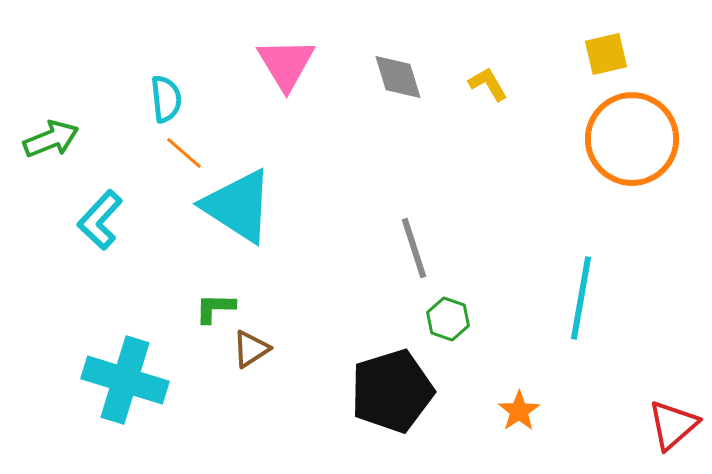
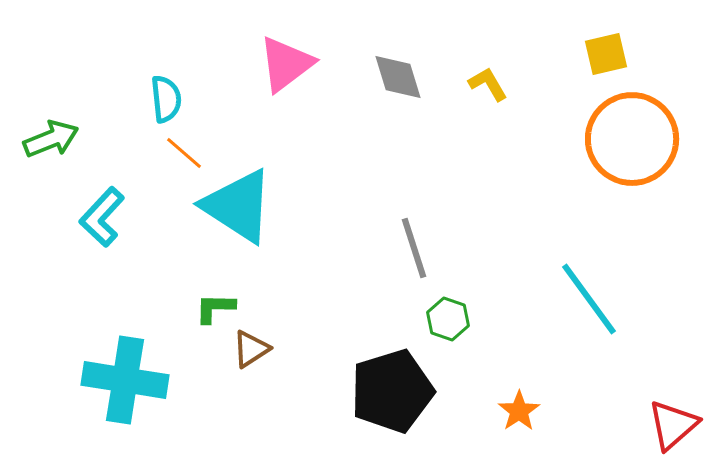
pink triangle: rotated 24 degrees clockwise
cyan L-shape: moved 2 px right, 3 px up
cyan line: moved 8 px right, 1 px down; rotated 46 degrees counterclockwise
cyan cross: rotated 8 degrees counterclockwise
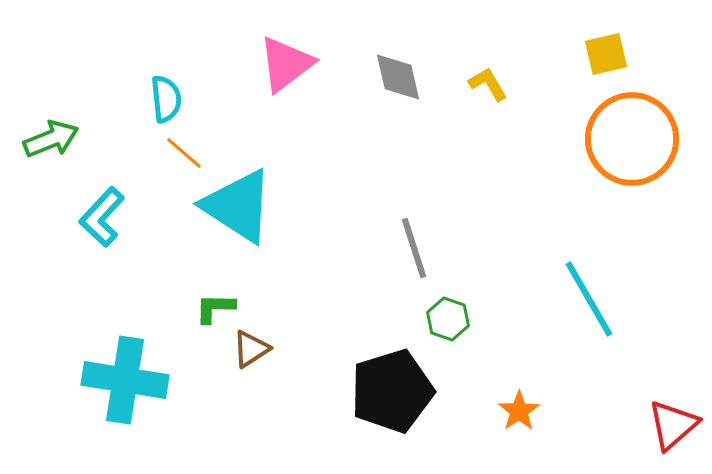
gray diamond: rotated 4 degrees clockwise
cyan line: rotated 6 degrees clockwise
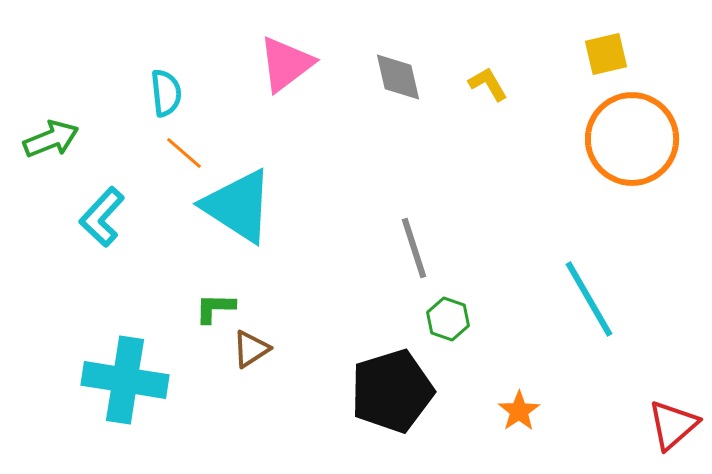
cyan semicircle: moved 6 px up
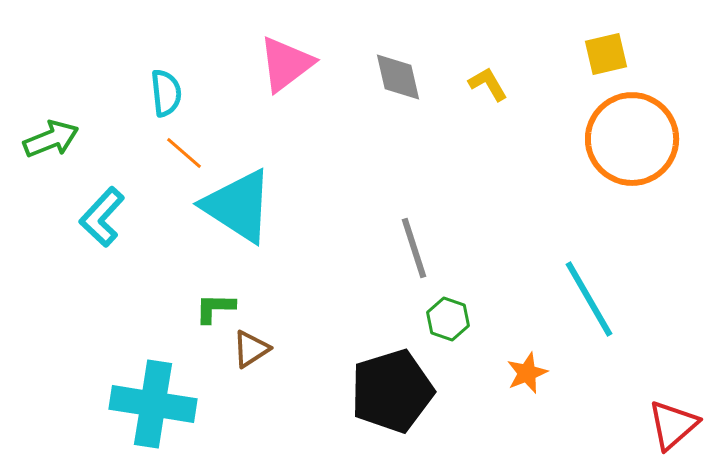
cyan cross: moved 28 px right, 24 px down
orange star: moved 8 px right, 38 px up; rotated 12 degrees clockwise
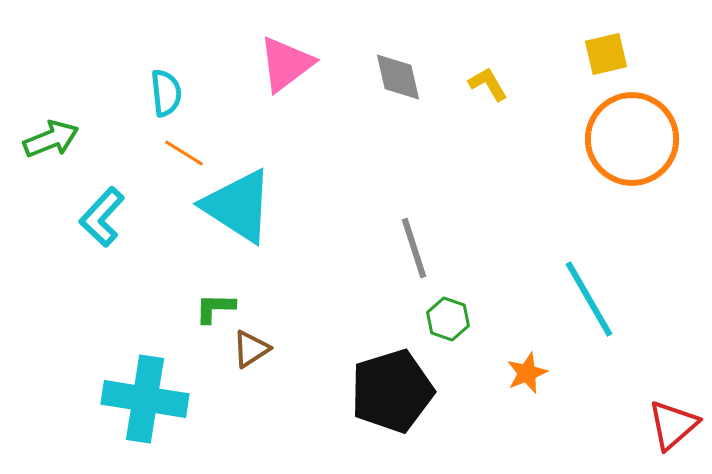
orange line: rotated 9 degrees counterclockwise
cyan cross: moved 8 px left, 5 px up
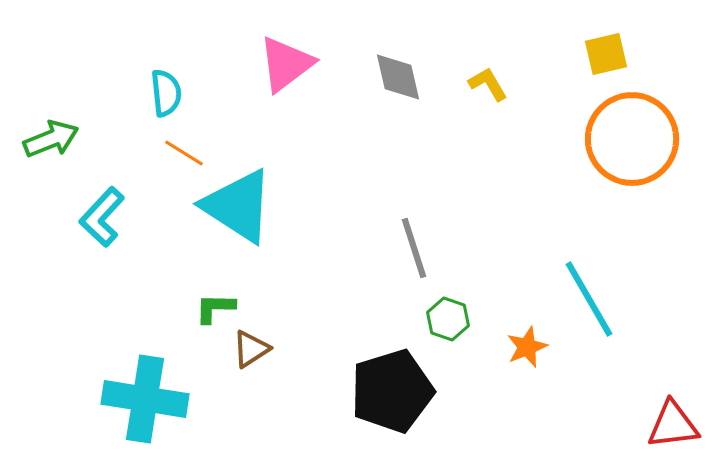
orange star: moved 26 px up
red triangle: rotated 34 degrees clockwise
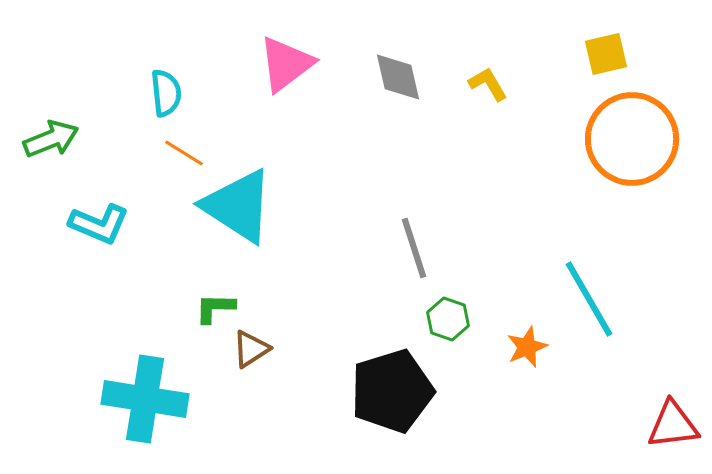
cyan L-shape: moved 3 px left, 7 px down; rotated 110 degrees counterclockwise
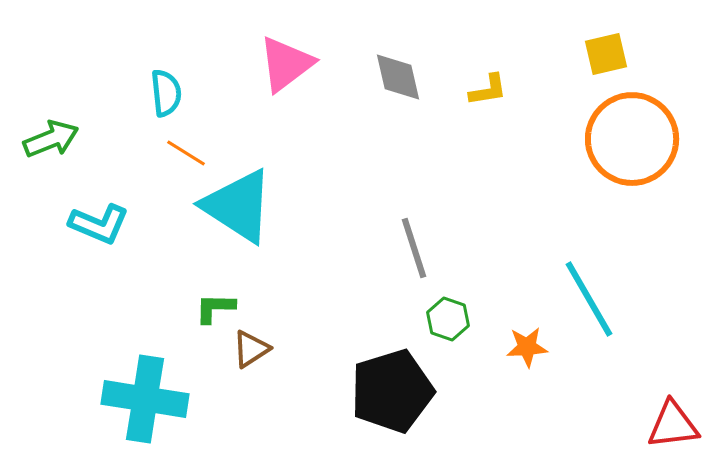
yellow L-shape: moved 6 px down; rotated 111 degrees clockwise
orange line: moved 2 px right
orange star: rotated 18 degrees clockwise
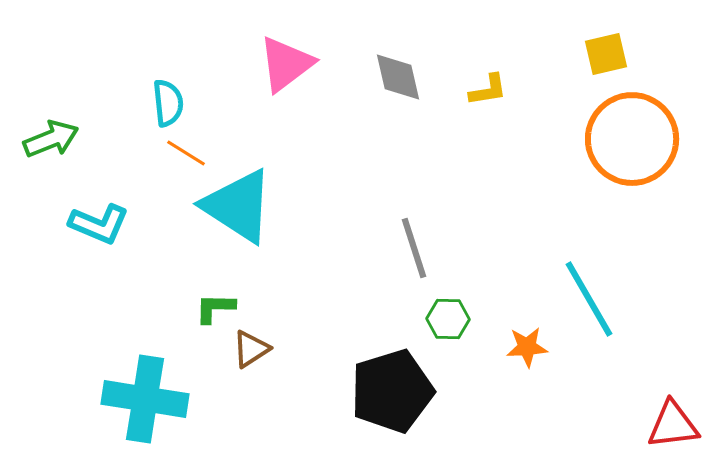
cyan semicircle: moved 2 px right, 10 px down
green hexagon: rotated 18 degrees counterclockwise
